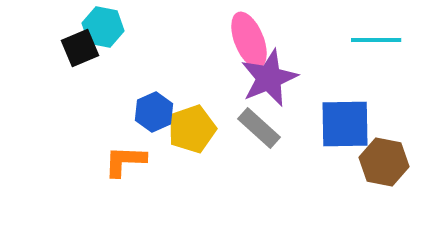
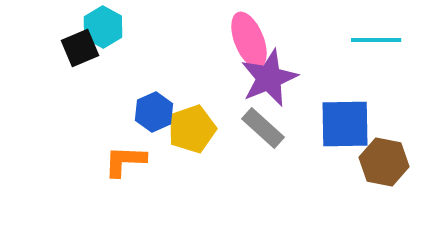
cyan hexagon: rotated 18 degrees clockwise
gray rectangle: moved 4 px right
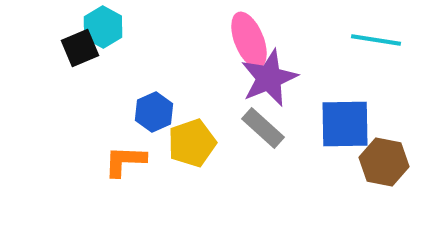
cyan line: rotated 9 degrees clockwise
yellow pentagon: moved 14 px down
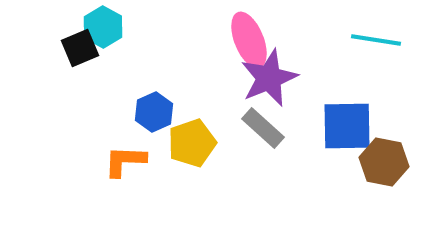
blue square: moved 2 px right, 2 px down
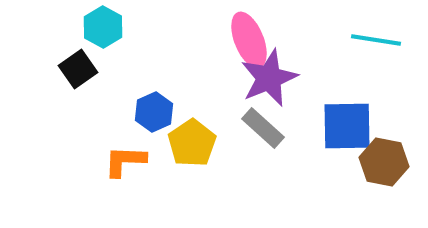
black square: moved 2 px left, 21 px down; rotated 12 degrees counterclockwise
yellow pentagon: rotated 15 degrees counterclockwise
